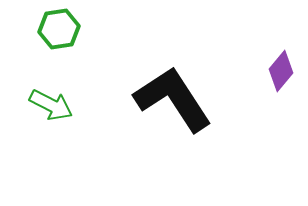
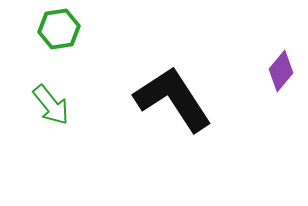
green arrow: rotated 24 degrees clockwise
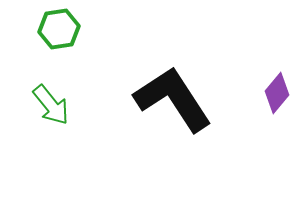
purple diamond: moved 4 px left, 22 px down
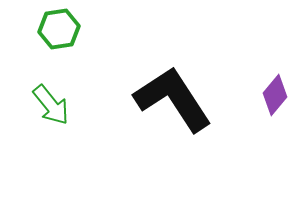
purple diamond: moved 2 px left, 2 px down
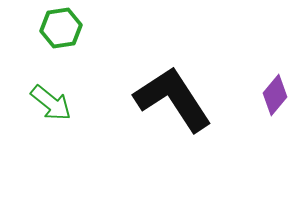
green hexagon: moved 2 px right, 1 px up
green arrow: moved 2 px up; rotated 12 degrees counterclockwise
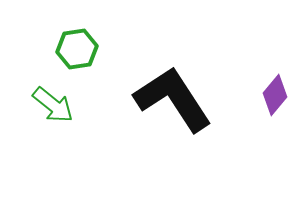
green hexagon: moved 16 px right, 21 px down
green arrow: moved 2 px right, 2 px down
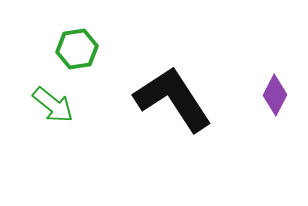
purple diamond: rotated 12 degrees counterclockwise
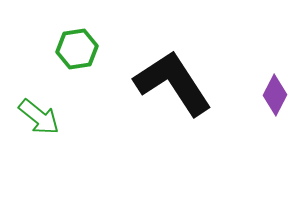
black L-shape: moved 16 px up
green arrow: moved 14 px left, 12 px down
